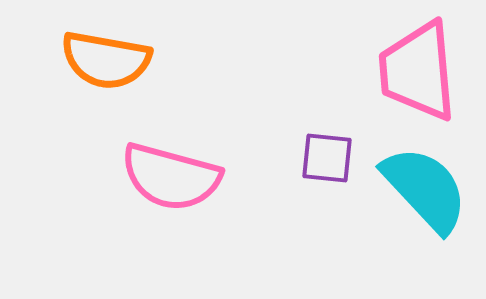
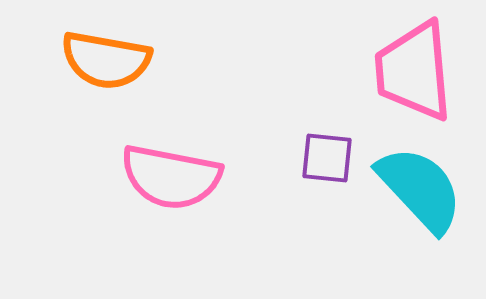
pink trapezoid: moved 4 px left
pink semicircle: rotated 4 degrees counterclockwise
cyan semicircle: moved 5 px left
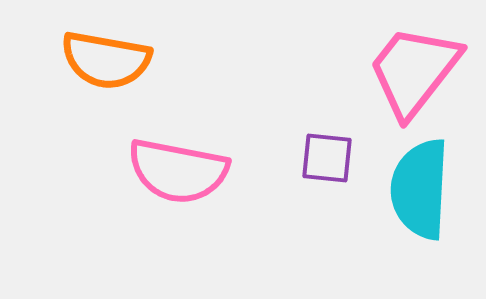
pink trapezoid: rotated 43 degrees clockwise
pink semicircle: moved 7 px right, 6 px up
cyan semicircle: rotated 134 degrees counterclockwise
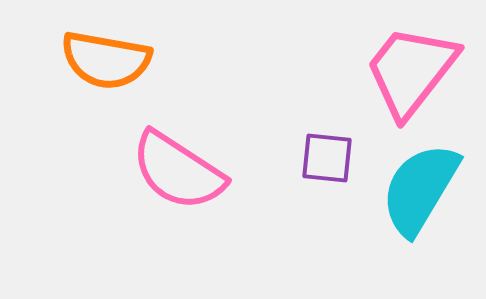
pink trapezoid: moved 3 px left
pink semicircle: rotated 22 degrees clockwise
cyan semicircle: rotated 28 degrees clockwise
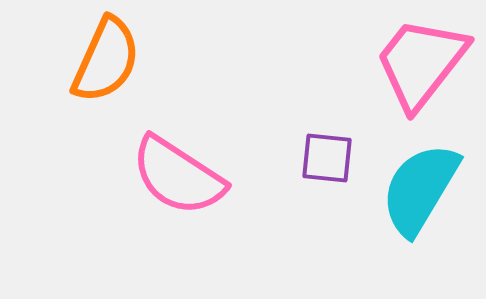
orange semicircle: rotated 76 degrees counterclockwise
pink trapezoid: moved 10 px right, 8 px up
pink semicircle: moved 5 px down
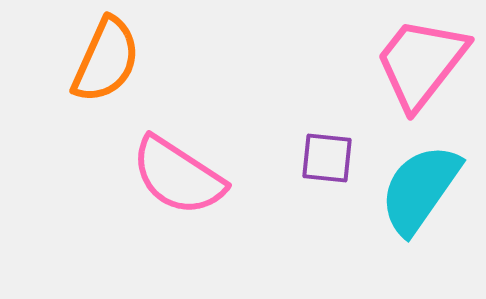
cyan semicircle: rotated 4 degrees clockwise
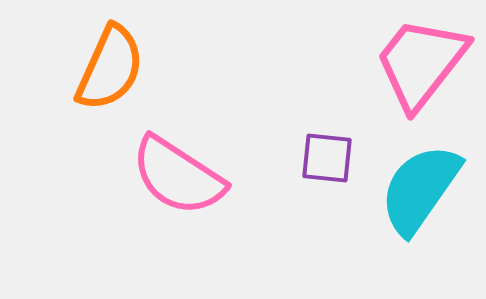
orange semicircle: moved 4 px right, 8 px down
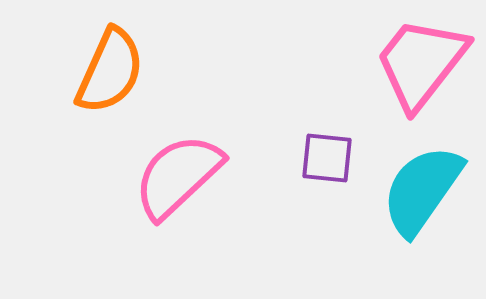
orange semicircle: moved 3 px down
pink semicircle: rotated 104 degrees clockwise
cyan semicircle: moved 2 px right, 1 px down
